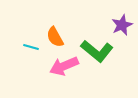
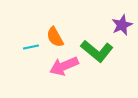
cyan line: rotated 28 degrees counterclockwise
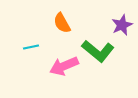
orange semicircle: moved 7 px right, 14 px up
green L-shape: moved 1 px right
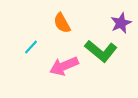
purple star: moved 1 px left, 2 px up
cyan line: rotated 35 degrees counterclockwise
green L-shape: moved 3 px right
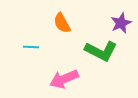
cyan line: rotated 49 degrees clockwise
green L-shape: rotated 12 degrees counterclockwise
pink arrow: moved 13 px down
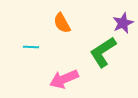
purple star: moved 2 px right
green L-shape: moved 2 px right, 1 px down; rotated 120 degrees clockwise
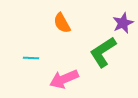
cyan line: moved 11 px down
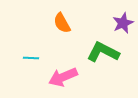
green L-shape: rotated 60 degrees clockwise
pink arrow: moved 1 px left, 2 px up
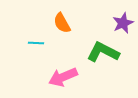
cyan line: moved 5 px right, 15 px up
